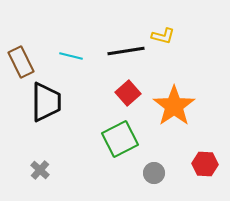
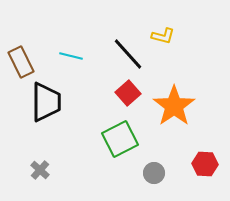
black line: moved 2 px right, 3 px down; rotated 57 degrees clockwise
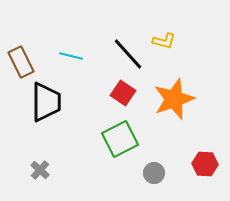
yellow L-shape: moved 1 px right, 5 px down
red square: moved 5 px left; rotated 15 degrees counterclockwise
orange star: moved 7 px up; rotated 15 degrees clockwise
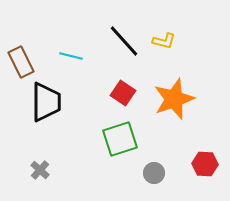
black line: moved 4 px left, 13 px up
green square: rotated 9 degrees clockwise
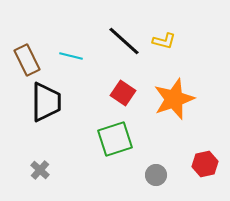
black line: rotated 6 degrees counterclockwise
brown rectangle: moved 6 px right, 2 px up
green square: moved 5 px left
red hexagon: rotated 15 degrees counterclockwise
gray circle: moved 2 px right, 2 px down
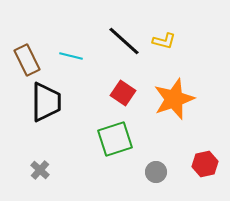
gray circle: moved 3 px up
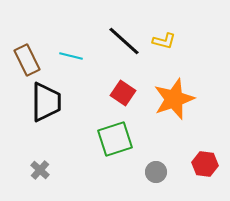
red hexagon: rotated 20 degrees clockwise
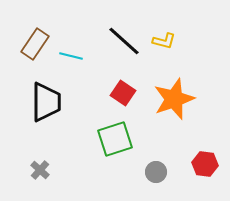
brown rectangle: moved 8 px right, 16 px up; rotated 60 degrees clockwise
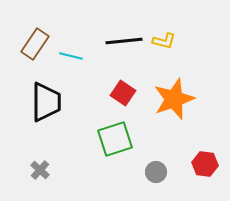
black line: rotated 48 degrees counterclockwise
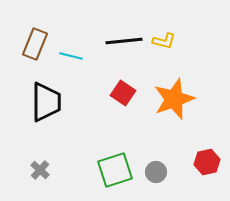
brown rectangle: rotated 12 degrees counterclockwise
green square: moved 31 px down
red hexagon: moved 2 px right, 2 px up; rotated 20 degrees counterclockwise
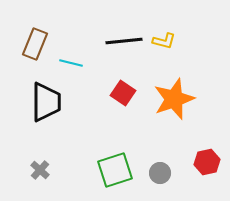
cyan line: moved 7 px down
gray circle: moved 4 px right, 1 px down
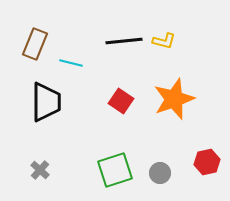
red square: moved 2 px left, 8 px down
